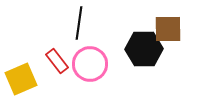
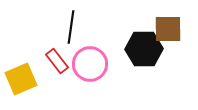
black line: moved 8 px left, 4 px down
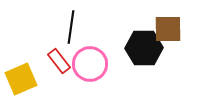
black hexagon: moved 1 px up
red rectangle: moved 2 px right
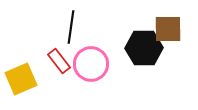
pink circle: moved 1 px right
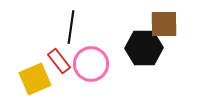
brown square: moved 4 px left, 5 px up
yellow square: moved 14 px right
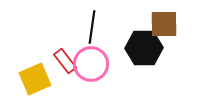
black line: moved 21 px right
red rectangle: moved 6 px right
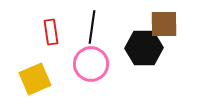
red rectangle: moved 14 px left, 29 px up; rotated 30 degrees clockwise
